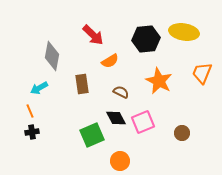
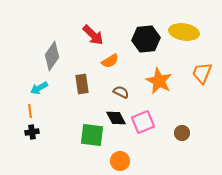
gray diamond: rotated 24 degrees clockwise
orange line: rotated 16 degrees clockwise
green square: rotated 30 degrees clockwise
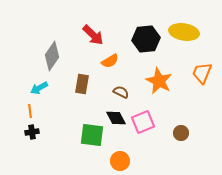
brown rectangle: rotated 18 degrees clockwise
brown circle: moved 1 px left
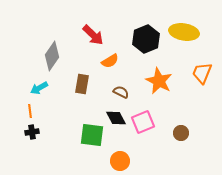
black hexagon: rotated 16 degrees counterclockwise
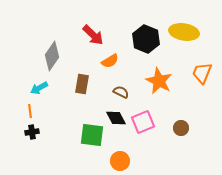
black hexagon: rotated 16 degrees counterclockwise
brown circle: moved 5 px up
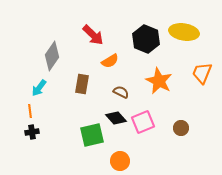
cyan arrow: rotated 24 degrees counterclockwise
black diamond: rotated 15 degrees counterclockwise
green square: rotated 20 degrees counterclockwise
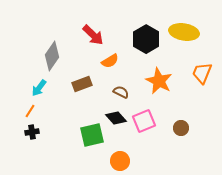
black hexagon: rotated 8 degrees clockwise
brown rectangle: rotated 60 degrees clockwise
orange line: rotated 40 degrees clockwise
pink square: moved 1 px right, 1 px up
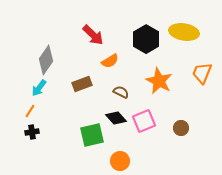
gray diamond: moved 6 px left, 4 px down
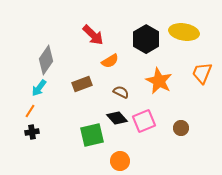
black diamond: moved 1 px right
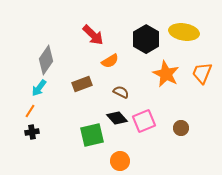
orange star: moved 7 px right, 7 px up
